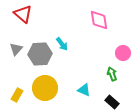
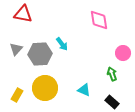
red triangle: rotated 30 degrees counterclockwise
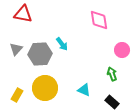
pink circle: moved 1 px left, 3 px up
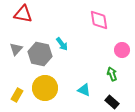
gray hexagon: rotated 15 degrees clockwise
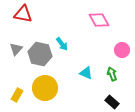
pink diamond: rotated 20 degrees counterclockwise
cyan triangle: moved 2 px right, 17 px up
